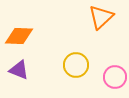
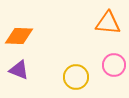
orange triangle: moved 7 px right, 6 px down; rotated 48 degrees clockwise
yellow circle: moved 12 px down
pink circle: moved 1 px left, 12 px up
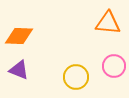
pink circle: moved 1 px down
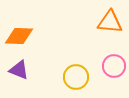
orange triangle: moved 2 px right, 1 px up
